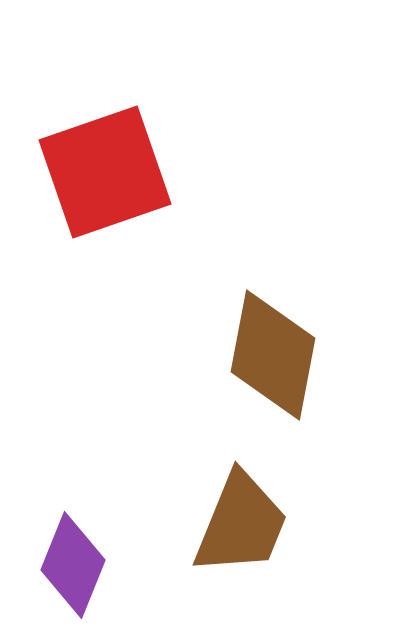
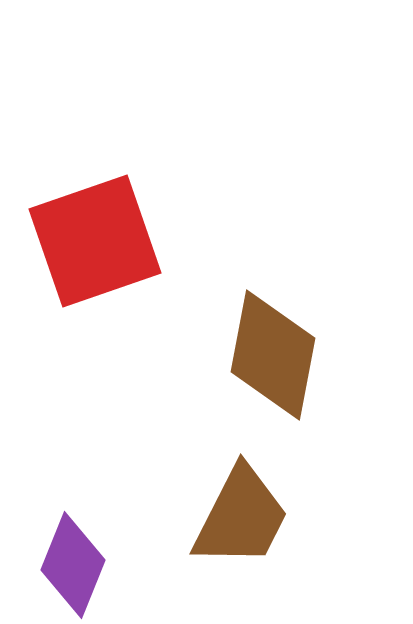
red square: moved 10 px left, 69 px down
brown trapezoid: moved 7 px up; rotated 5 degrees clockwise
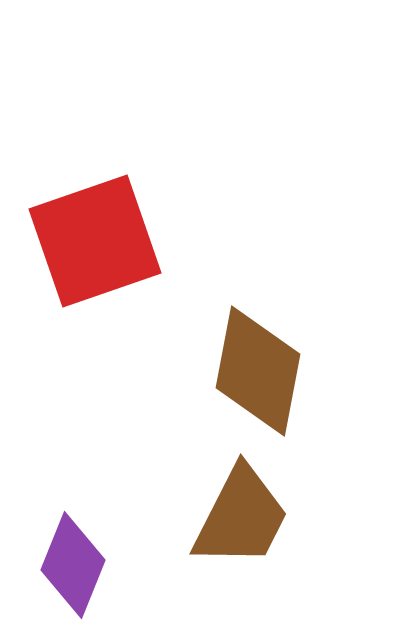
brown diamond: moved 15 px left, 16 px down
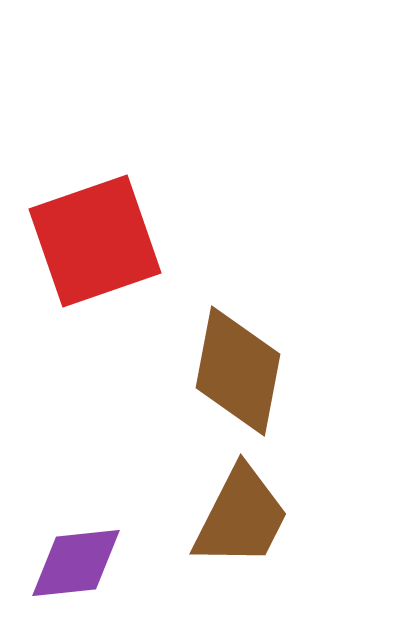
brown diamond: moved 20 px left
purple diamond: moved 3 px right, 2 px up; rotated 62 degrees clockwise
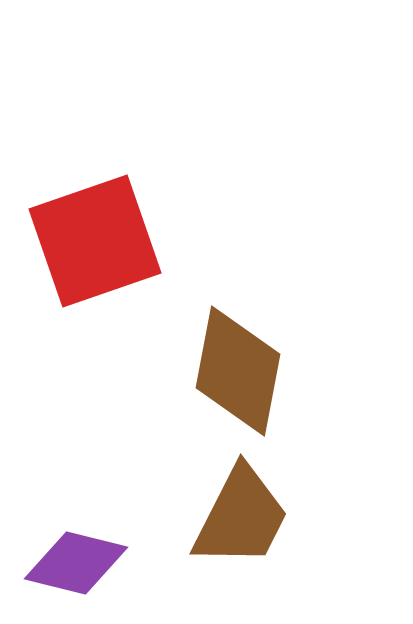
purple diamond: rotated 20 degrees clockwise
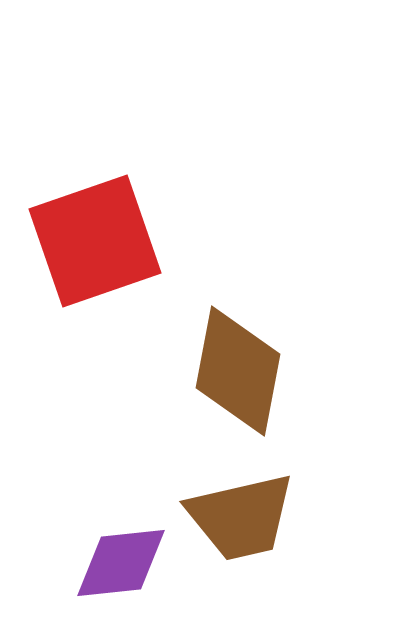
brown trapezoid: rotated 50 degrees clockwise
purple diamond: moved 45 px right; rotated 20 degrees counterclockwise
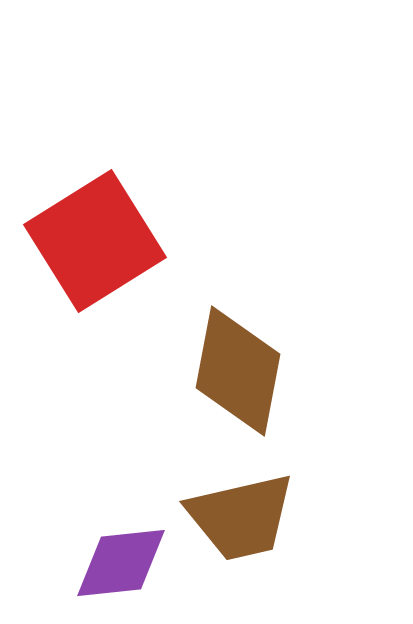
red square: rotated 13 degrees counterclockwise
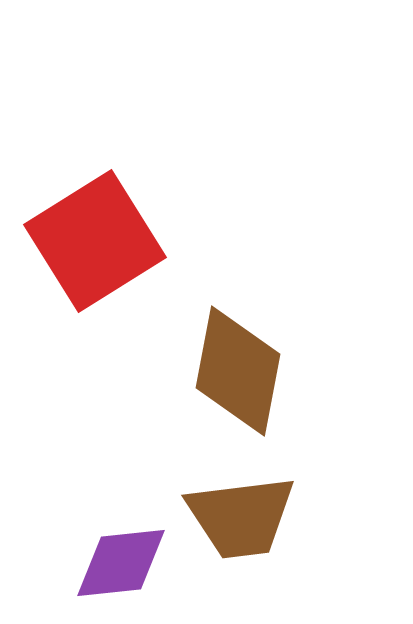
brown trapezoid: rotated 6 degrees clockwise
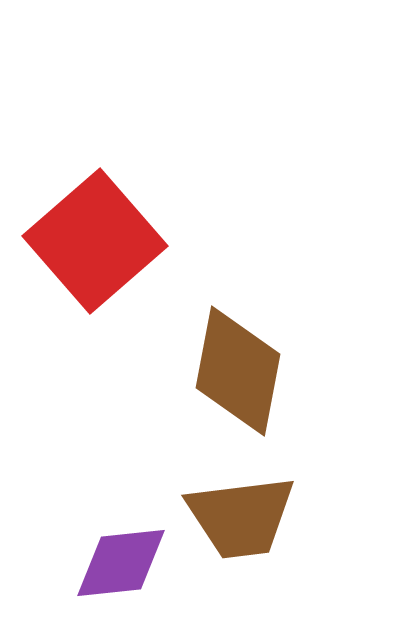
red square: rotated 9 degrees counterclockwise
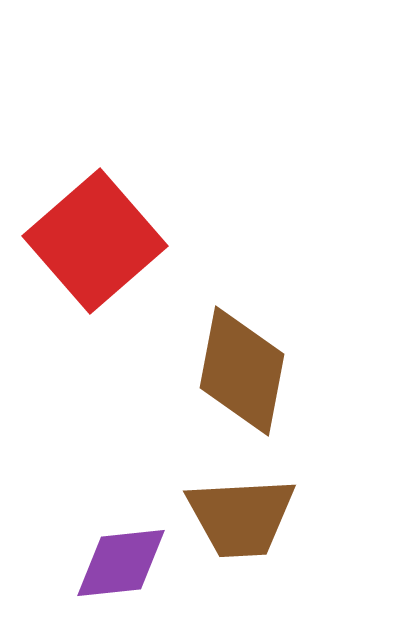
brown diamond: moved 4 px right
brown trapezoid: rotated 4 degrees clockwise
